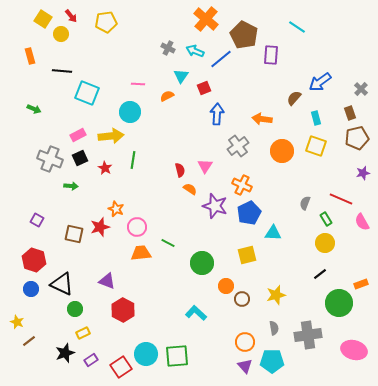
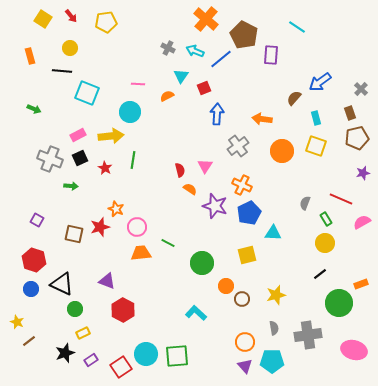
yellow circle at (61, 34): moved 9 px right, 14 px down
pink semicircle at (362, 222): rotated 90 degrees clockwise
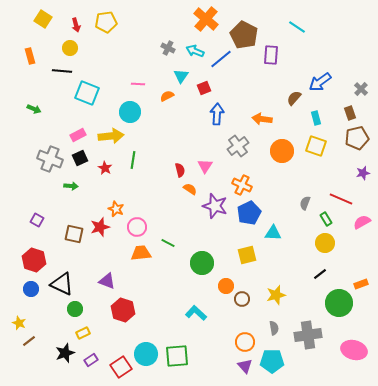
red arrow at (71, 16): moved 5 px right, 9 px down; rotated 24 degrees clockwise
red hexagon at (123, 310): rotated 10 degrees counterclockwise
yellow star at (17, 322): moved 2 px right, 1 px down
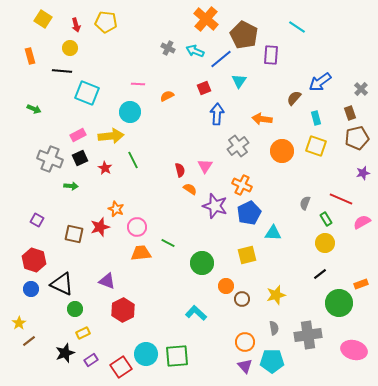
yellow pentagon at (106, 22): rotated 15 degrees clockwise
cyan triangle at (181, 76): moved 58 px right, 5 px down
green line at (133, 160): rotated 36 degrees counterclockwise
red hexagon at (123, 310): rotated 15 degrees clockwise
yellow star at (19, 323): rotated 16 degrees clockwise
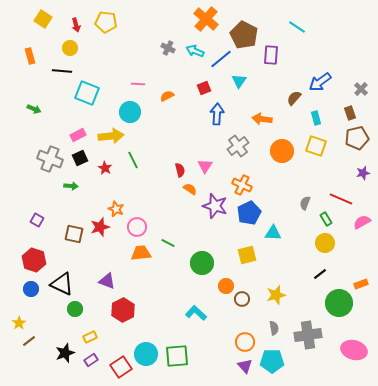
yellow rectangle at (83, 333): moved 7 px right, 4 px down
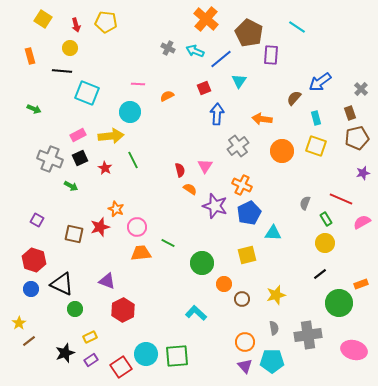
brown pentagon at (244, 35): moved 5 px right, 2 px up
green arrow at (71, 186): rotated 24 degrees clockwise
orange circle at (226, 286): moved 2 px left, 2 px up
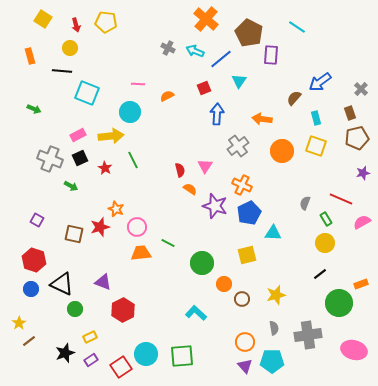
purple triangle at (107, 281): moved 4 px left, 1 px down
green square at (177, 356): moved 5 px right
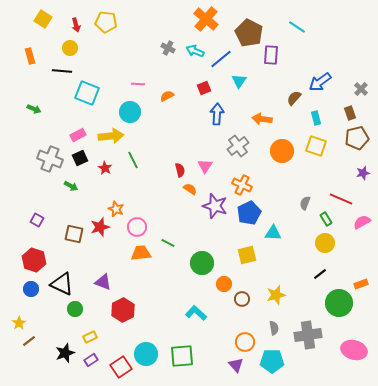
purple triangle at (245, 366): moved 9 px left, 1 px up
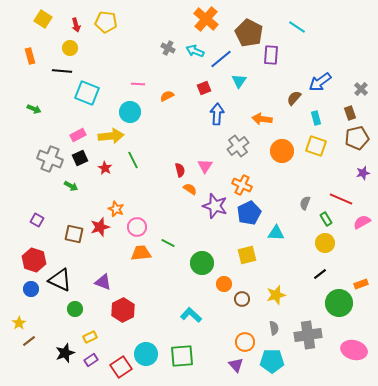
cyan triangle at (273, 233): moved 3 px right
black triangle at (62, 284): moved 2 px left, 4 px up
cyan L-shape at (196, 313): moved 5 px left, 2 px down
